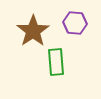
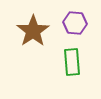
green rectangle: moved 16 px right
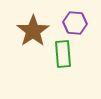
green rectangle: moved 9 px left, 8 px up
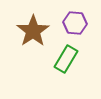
green rectangle: moved 3 px right, 5 px down; rotated 36 degrees clockwise
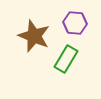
brown star: moved 1 px right, 5 px down; rotated 16 degrees counterclockwise
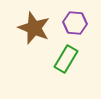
brown star: moved 8 px up
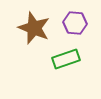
green rectangle: rotated 40 degrees clockwise
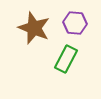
green rectangle: rotated 44 degrees counterclockwise
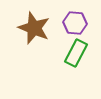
green rectangle: moved 10 px right, 6 px up
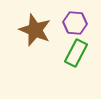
brown star: moved 1 px right, 2 px down
